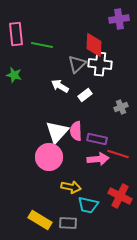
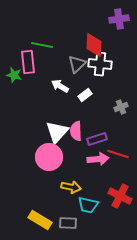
pink rectangle: moved 12 px right, 28 px down
purple rectangle: rotated 30 degrees counterclockwise
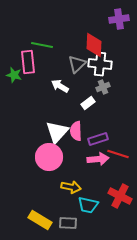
white rectangle: moved 3 px right, 8 px down
gray cross: moved 18 px left, 20 px up
purple rectangle: moved 1 px right
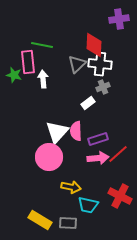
white arrow: moved 17 px left, 7 px up; rotated 54 degrees clockwise
red line: rotated 60 degrees counterclockwise
pink arrow: moved 1 px up
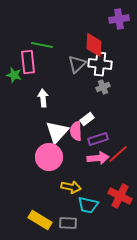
white arrow: moved 19 px down
white rectangle: moved 1 px left, 16 px down
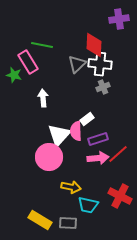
pink rectangle: rotated 25 degrees counterclockwise
white triangle: moved 2 px right, 3 px down
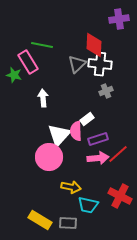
gray cross: moved 3 px right, 4 px down
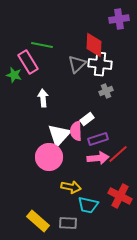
yellow rectangle: moved 2 px left, 1 px down; rotated 10 degrees clockwise
